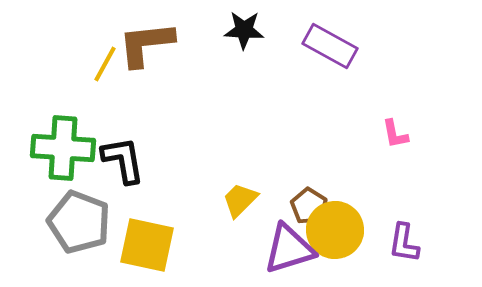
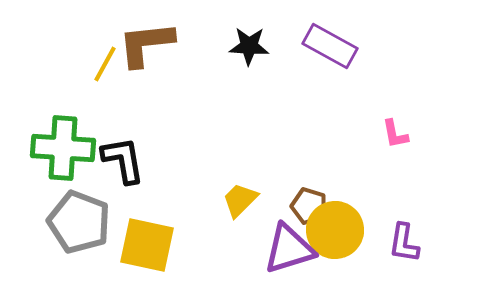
black star: moved 5 px right, 16 px down
brown pentagon: rotated 15 degrees counterclockwise
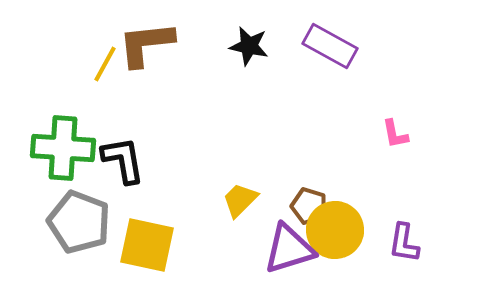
black star: rotated 9 degrees clockwise
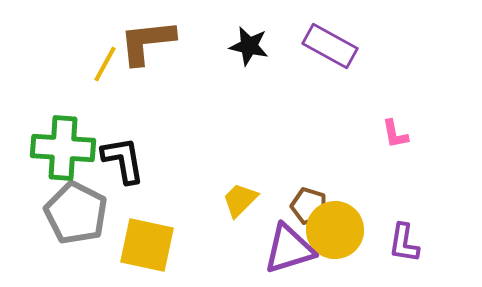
brown L-shape: moved 1 px right, 2 px up
gray pentagon: moved 3 px left, 9 px up; rotated 6 degrees clockwise
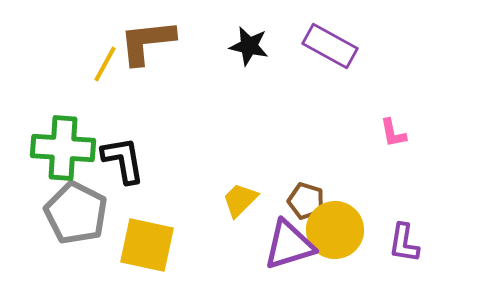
pink L-shape: moved 2 px left, 1 px up
brown pentagon: moved 3 px left, 5 px up
purple triangle: moved 4 px up
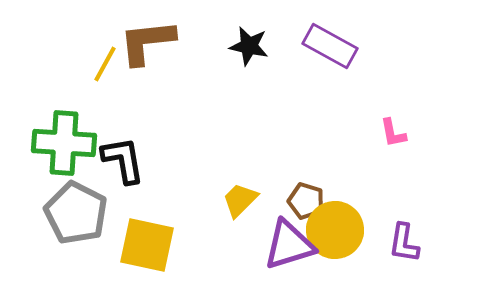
green cross: moved 1 px right, 5 px up
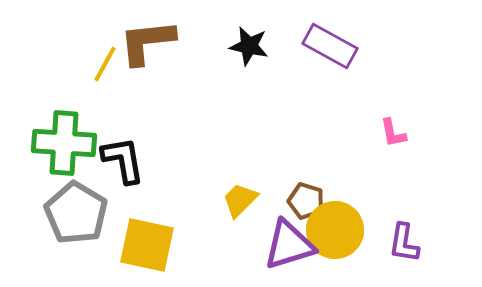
gray pentagon: rotated 4 degrees clockwise
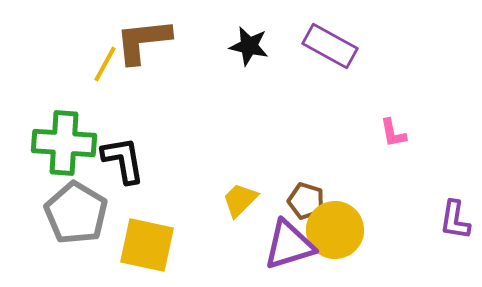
brown L-shape: moved 4 px left, 1 px up
purple L-shape: moved 51 px right, 23 px up
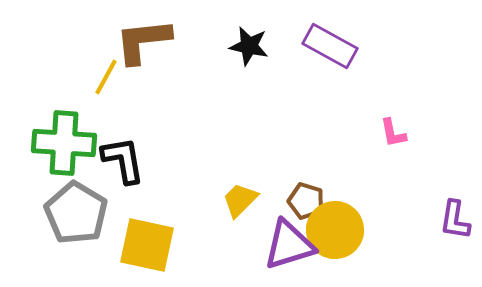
yellow line: moved 1 px right, 13 px down
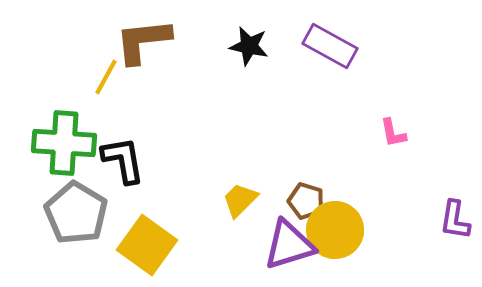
yellow square: rotated 24 degrees clockwise
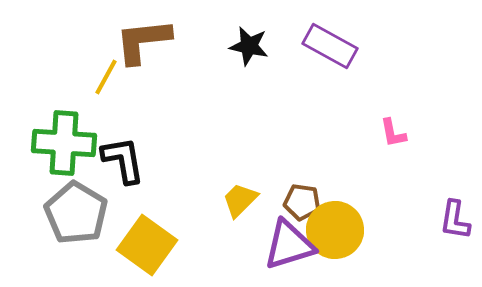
brown pentagon: moved 4 px left, 1 px down; rotated 9 degrees counterclockwise
